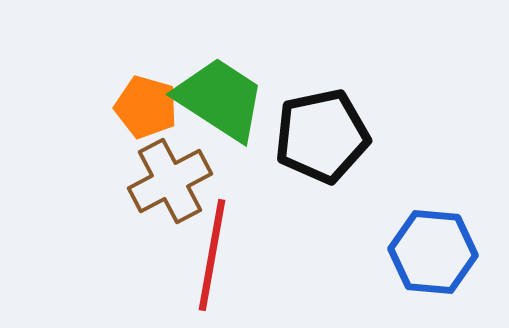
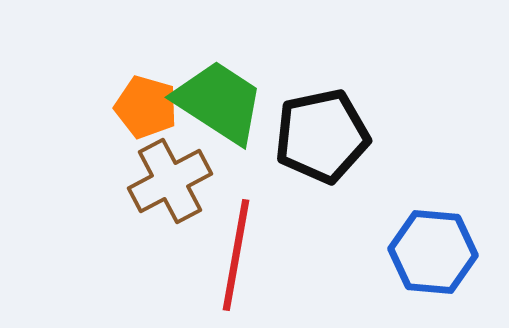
green trapezoid: moved 1 px left, 3 px down
red line: moved 24 px right
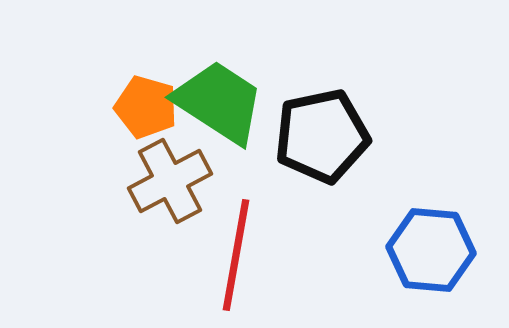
blue hexagon: moved 2 px left, 2 px up
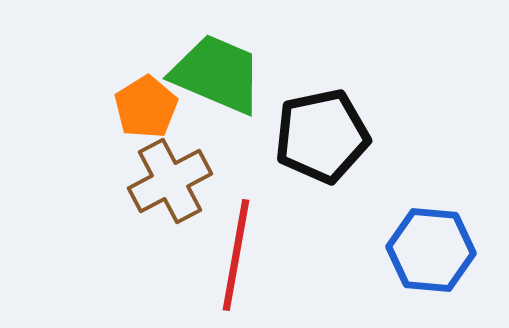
green trapezoid: moved 2 px left, 28 px up; rotated 10 degrees counterclockwise
orange pentagon: rotated 24 degrees clockwise
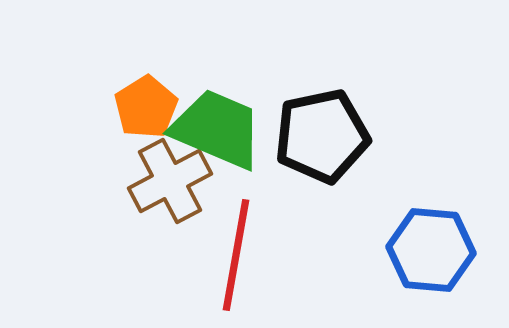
green trapezoid: moved 55 px down
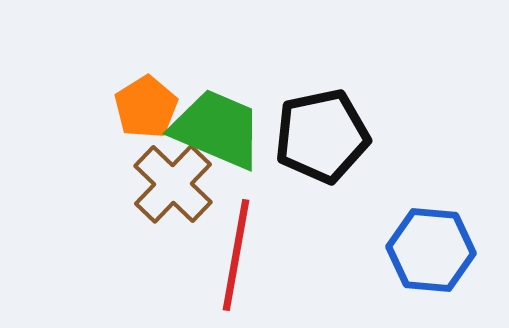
brown cross: moved 3 px right, 3 px down; rotated 18 degrees counterclockwise
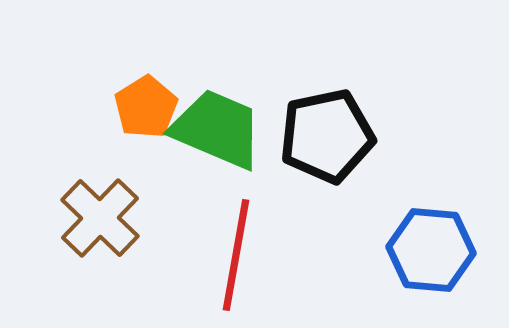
black pentagon: moved 5 px right
brown cross: moved 73 px left, 34 px down
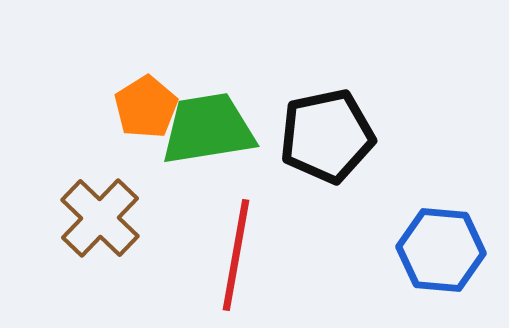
green trapezoid: moved 9 px left; rotated 32 degrees counterclockwise
blue hexagon: moved 10 px right
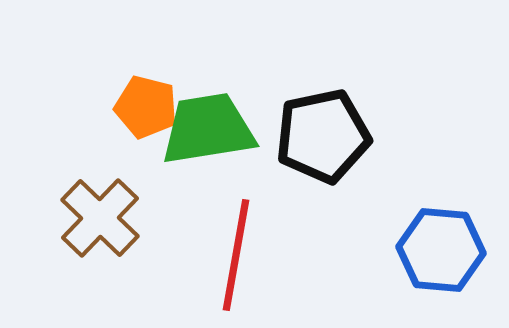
orange pentagon: rotated 26 degrees counterclockwise
black pentagon: moved 4 px left
